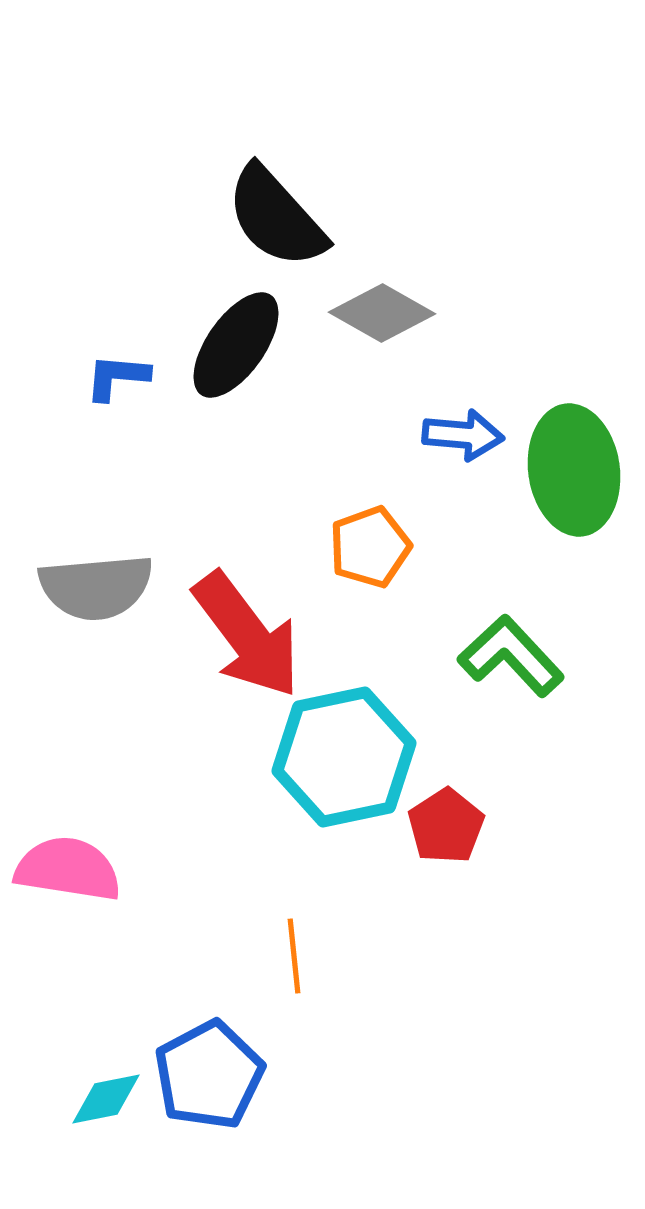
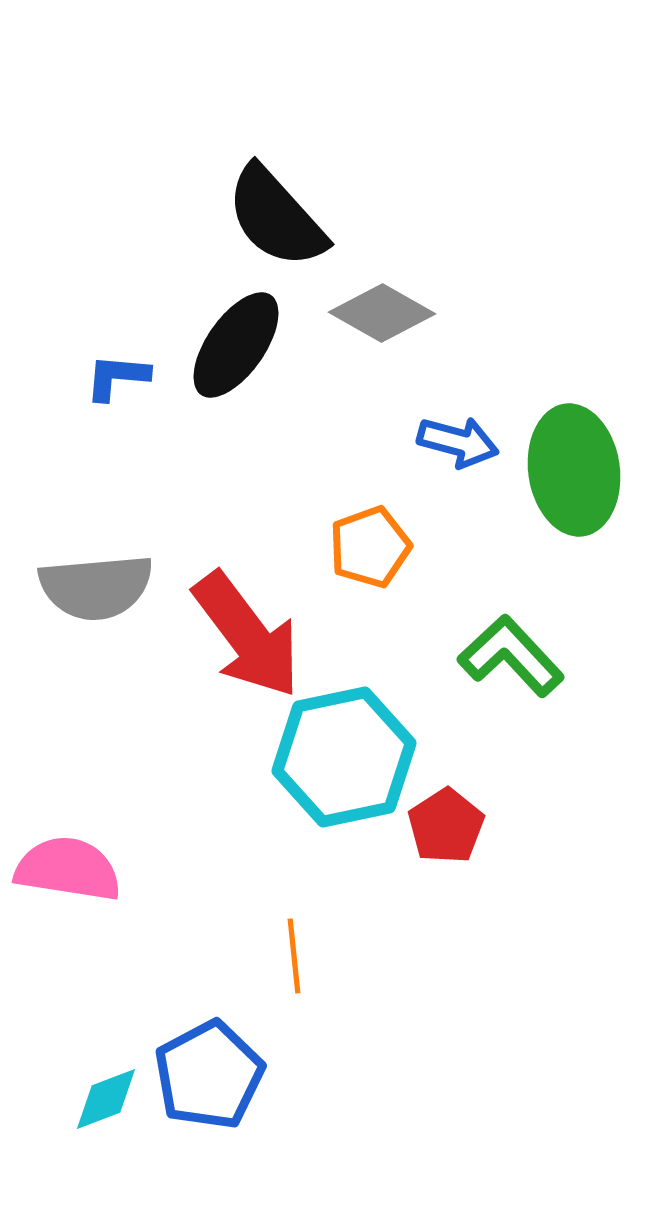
blue arrow: moved 5 px left, 7 px down; rotated 10 degrees clockwise
cyan diamond: rotated 10 degrees counterclockwise
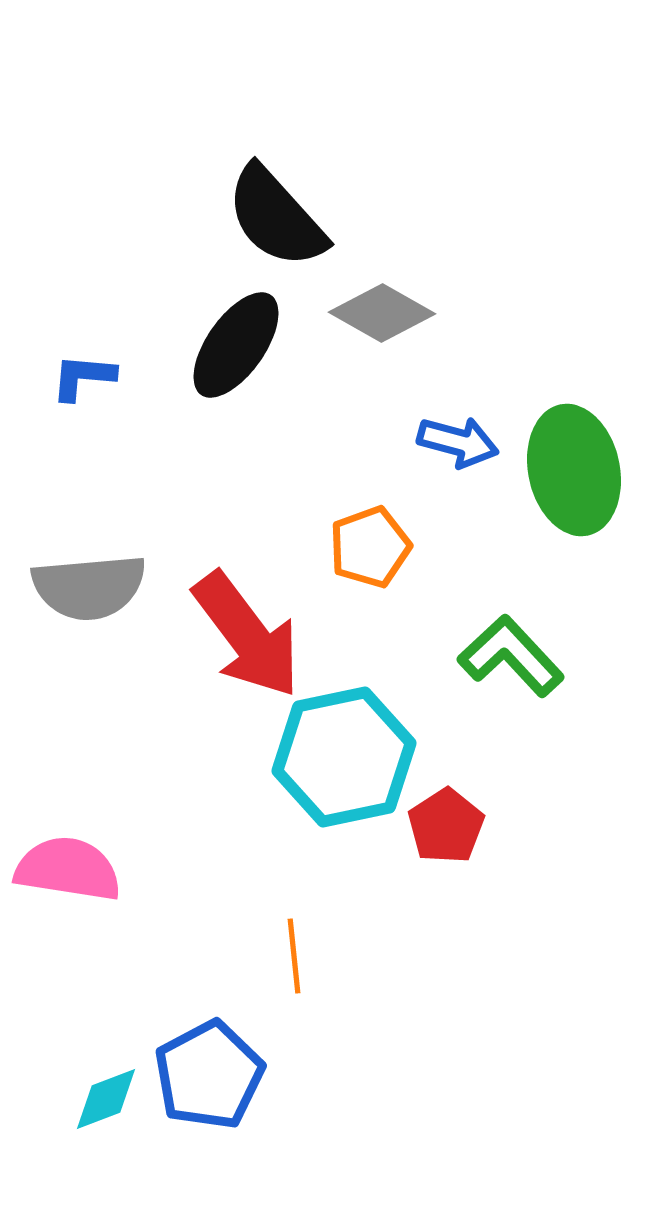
blue L-shape: moved 34 px left
green ellipse: rotated 4 degrees counterclockwise
gray semicircle: moved 7 px left
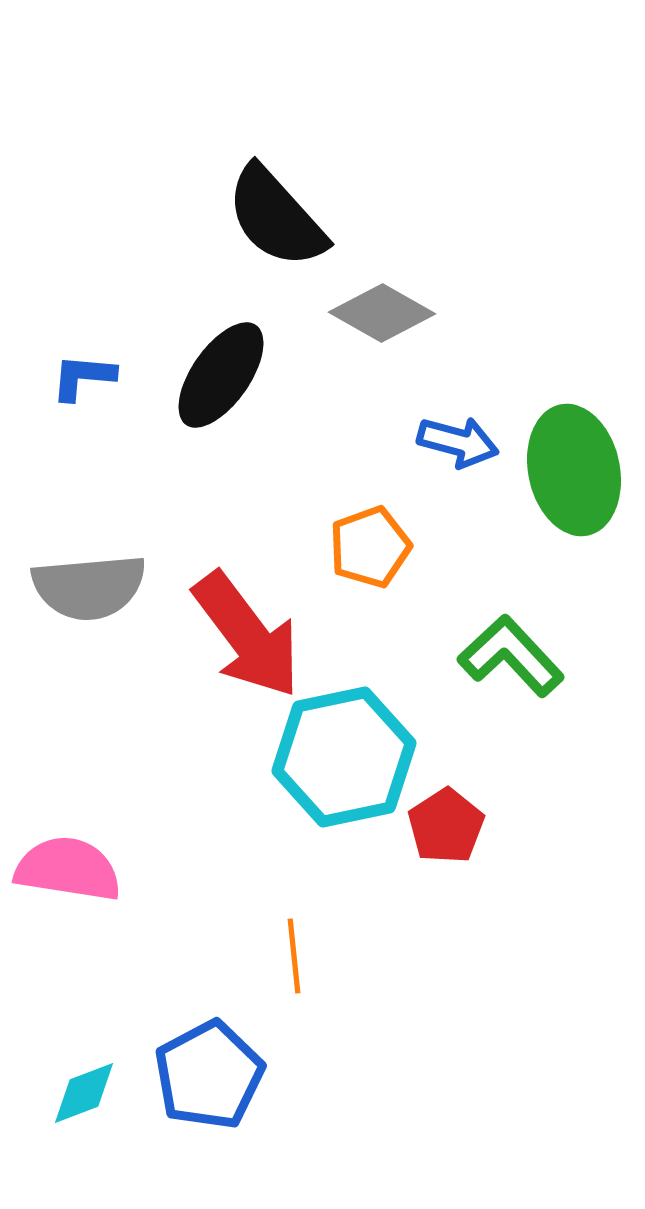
black ellipse: moved 15 px left, 30 px down
cyan diamond: moved 22 px left, 6 px up
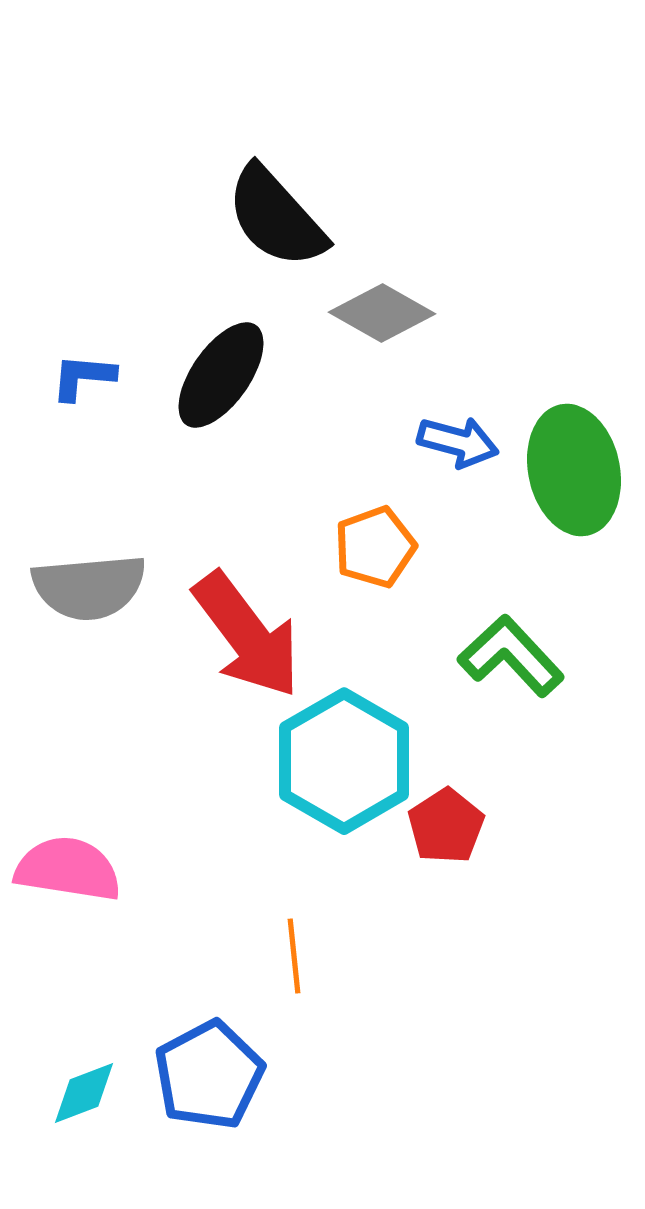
orange pentagon: moved 5 px right
cyan hexagon: moved 4 px down; rotated 18 degrees counterclockwise
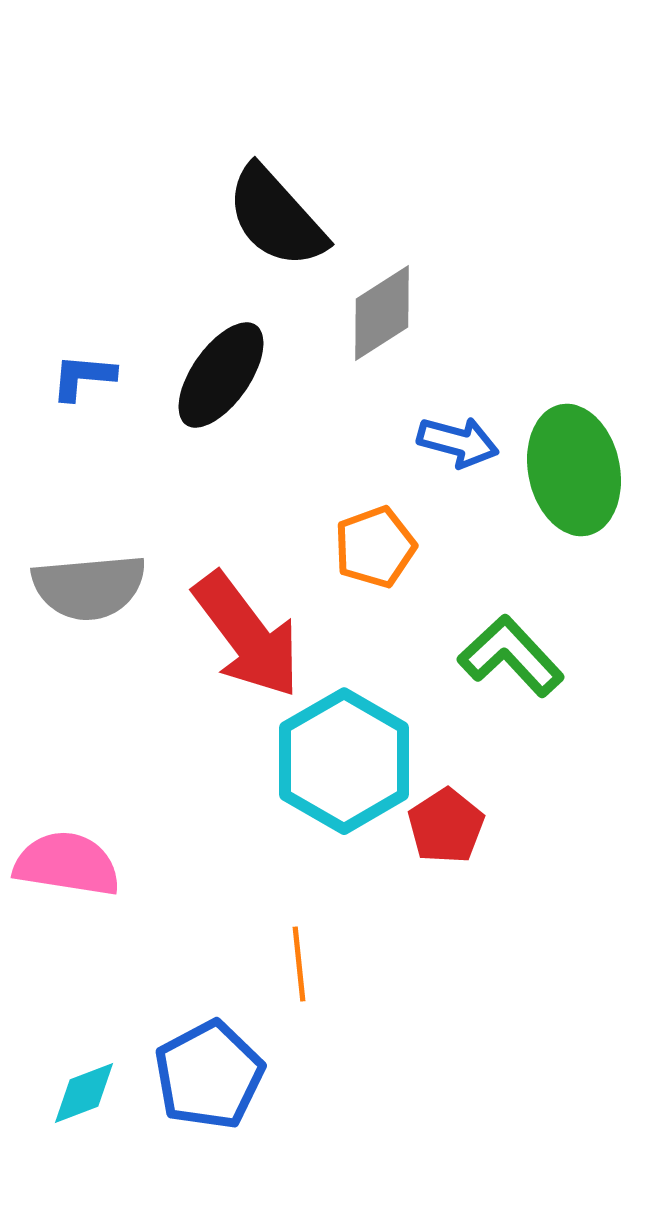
gray diamond: rotated 62 degrees counterclockwise
pink semicircle: moved 1 px left, 5 px up
orange line: moved 5 px right, 8 px down
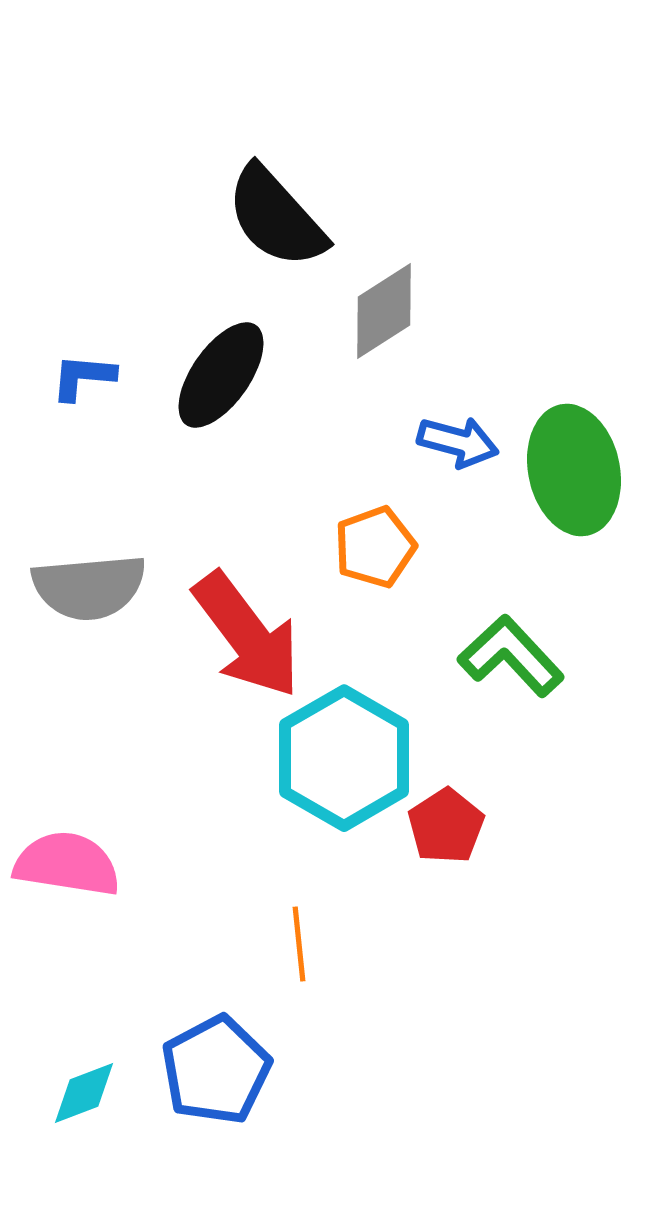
gray diamond: moved 2 px right, 2 px up
cyan hexagon: moved 3 px up
orange line: moved 20 px up
blue pentagon: moved 7 px right, 5 px up
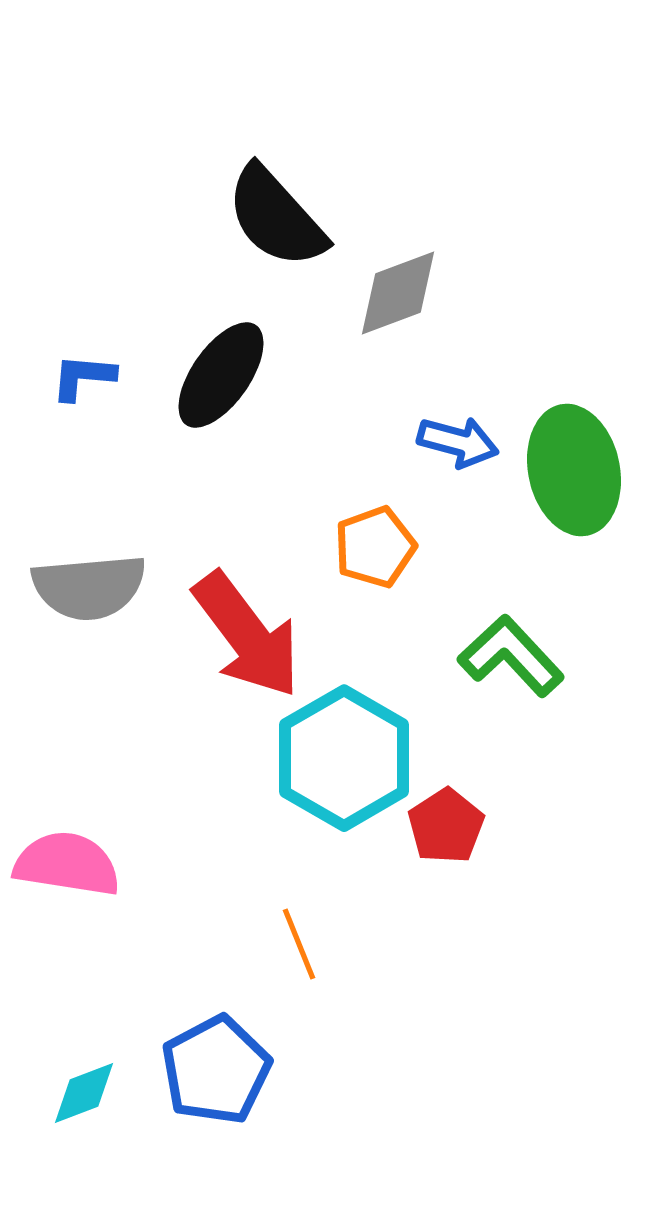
gray diamond: moved 14 px right, 18 px up; rotated 12 degrees clockwise
orange line: rotated 16 degrees counterclockwise
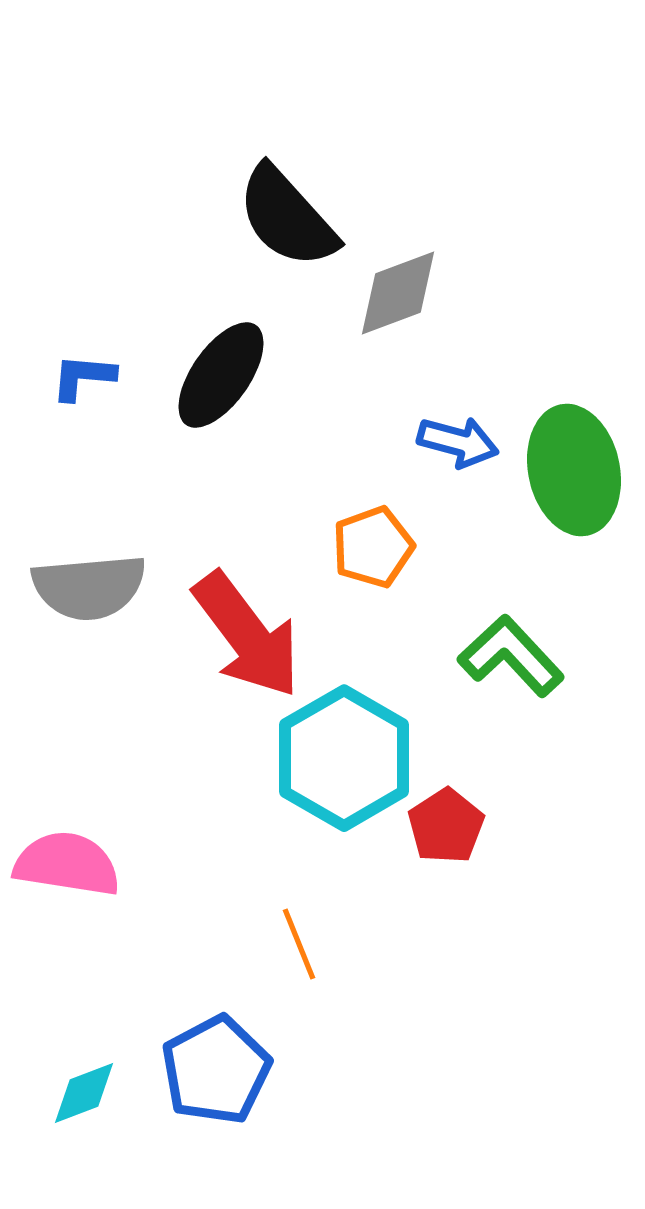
black semicircle: moved 11 px right
orange pentagon: moved 2 px left
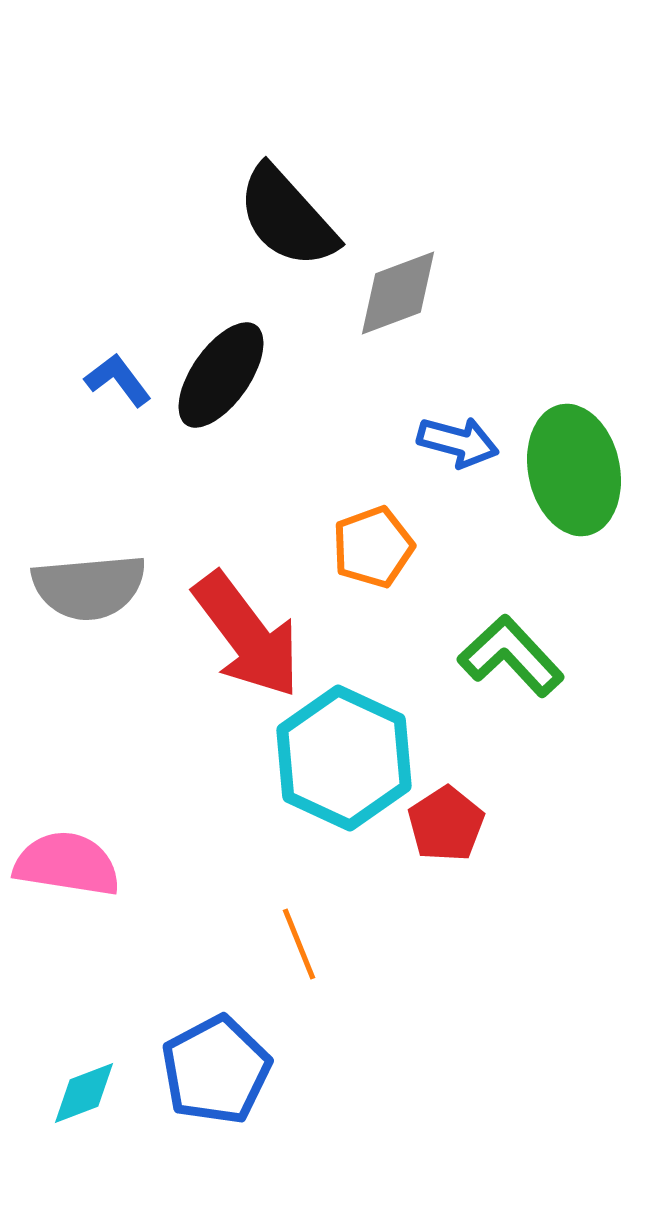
blue L-shape: moved 35 px right, 3 px down; rotated 48 degrees clockwise
cyan hexagon: rotated 5 degrees counterclockwise
red pentagon: moved 2 px up
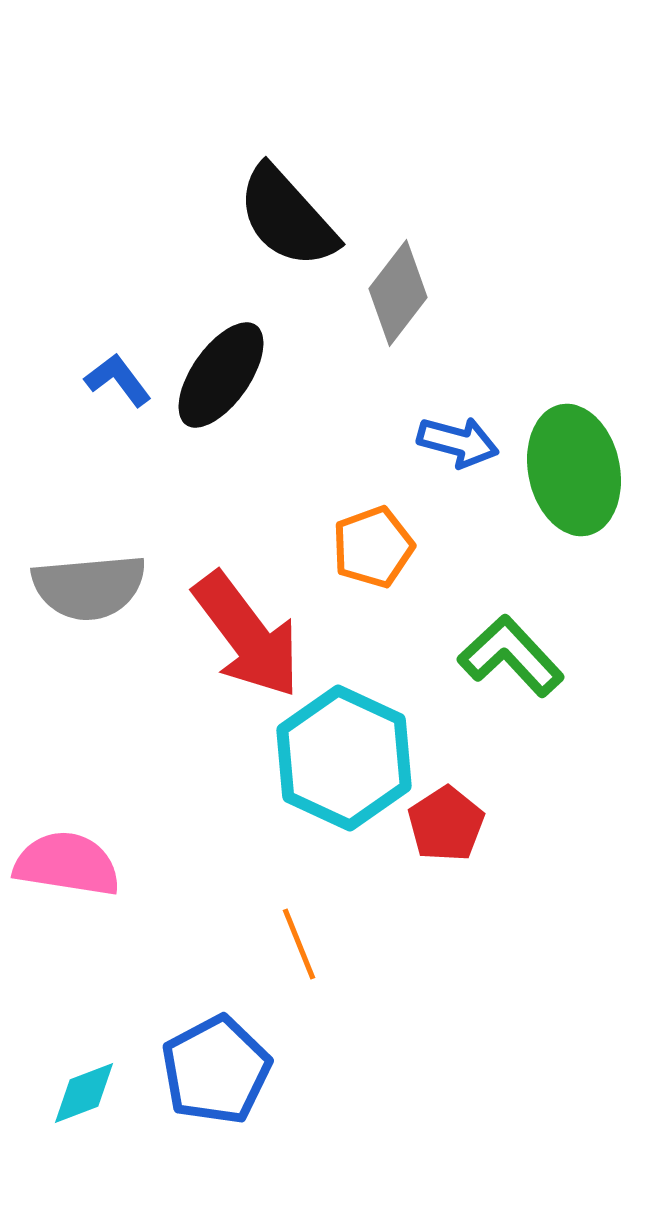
gray diamond: rotated 32 degrees counterclockwise
